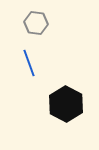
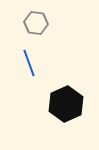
black hexagon: rotated 8 degrees clockwise
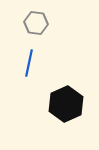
blue line: rotated 32 degrees clockwise
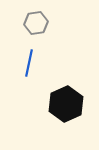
gray hexagon: rotated 15 degrees counterclockwise
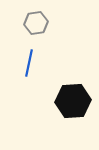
black hexagon: moved 7 px right, 3 px up; rotated 20 degrees clockwise
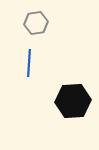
blue line: rotated 8 degrees counterclockwise
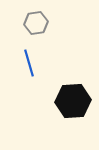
blue line: rotated 20 degrees counterclockwise
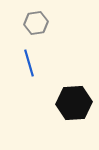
black hexagon: moved 1 px right, 2 px down
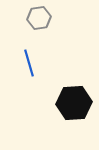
gray hexagon: moved 3 px right, 5 px up
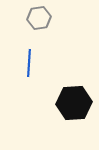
blue line: rotated 20 degrees clockwise
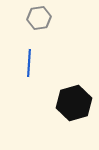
black hexagon: rotated 12 degrees counterclockwise
